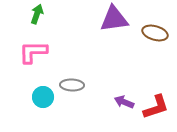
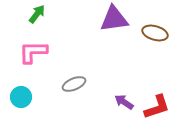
green arrow: rotated 18 degrees clockwise
gray ellipse: moved 2 px right, 1 px up; rotated 25 degrees counterclockwise
cyan circle: moved 22 px left
purple arrow: rotated 12 degrees clockwise
red L-shape: moved 1 px right
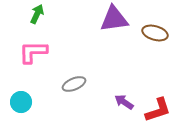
green arrow: rotated 12 degrees counterclockwise
cyan circle: moved 5 px down
red L-shape: moved 1 px right, 3 px down
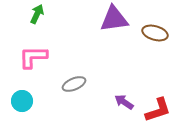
pink L-shape: moved 5 px down
cyan circle: moved 1 px right, 1 px up
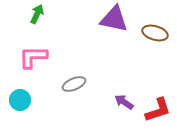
purple triangle: rotated 20 degrees clockwise
cyan circle: moved 2 px left, 1 px up
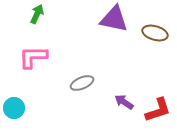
gray ellipse: moved 8 px right, 1 px up
cyan circle: moved 6 px left, 8 px down
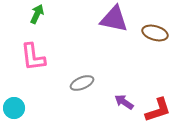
pink L-shape: rotated 96 degrees counterclockwise
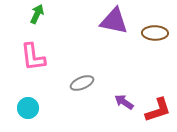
purple triangle: moved 2 px down
brown ellipse: rotated 15 degrees counterclockwise
cyan circle: moved 14 px right
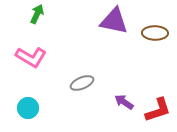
pink L-shape: moved 2 px left; rotated 52 degrees counterclockwise
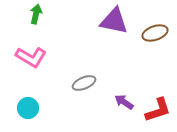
green arrow: moved 1 px left; rotated 12 degrees counterclockwise
brown ellipse: rotated 20 degrees counterclockwise
gray ellipse: moved 2 px right
